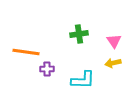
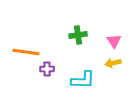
green cross: moved 1 px left, 1 px down
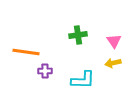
purple cross: moved 2 px left, 2 px down
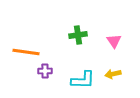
yellow arrow: moved 11 px down
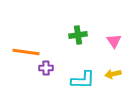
purple cross: moved 1 px right, 3 px up
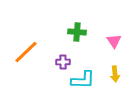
green cross: moved 1 px left, 3 px up; rotated 12 degrees clockwise
orange line: rotated 52 degrees counterclockwise
purple cross: moved 17 px right, 6 px up
yellow arrow: moved 2 px right; rotated 84 degrees counterclockwise
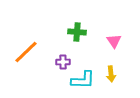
yellow arrow: moved 4 px left
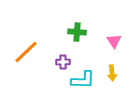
yellow arrow: moved 1 px right, 1 px up
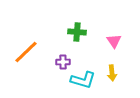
cyan L-shape: rotated 15 degrees clockwise
